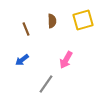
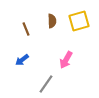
yellow square: moved 4 px left, 1 px down
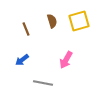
brown semicircle: rotated 16 degrees counterclockwise
gray line: moved 3 px left, 1 px up; rotated 66 degrees clockwise
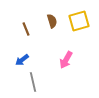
gray line: moved 10 px left, 1 px up; rotated 66 degrees clockwise
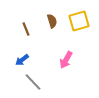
gray line: rotated 30 degrees counterclockwise
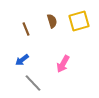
pink arrow: moved 3 px left, 4 px down
gray line: moved 1 px down
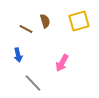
brown semicircle: moved 7 px left
brown line: rotated 40 degrees counterclockwise
blue arrow: moved 4 px left, 5 px up; rotated 64 degrees counterclockwise
pink arrow: moved 1 px left, 1 px up
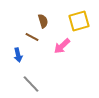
brown semicircle: moved 2 px left
brown line: moved 6 px right, 8 px down
pink arrow: moved 17 px up; rotated 18 degrees clockwise
gray line: moved 2 px left, 1 px down
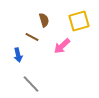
brown semicircle: moved 1 px right, 1 px up
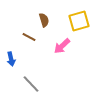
brown line: moved 3 px left
blue arrow: moved 7 px left, 4 px down
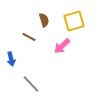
yellow square: moved 5 px left
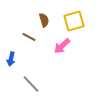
blue arrow: rotated 24 degrees clockwise
